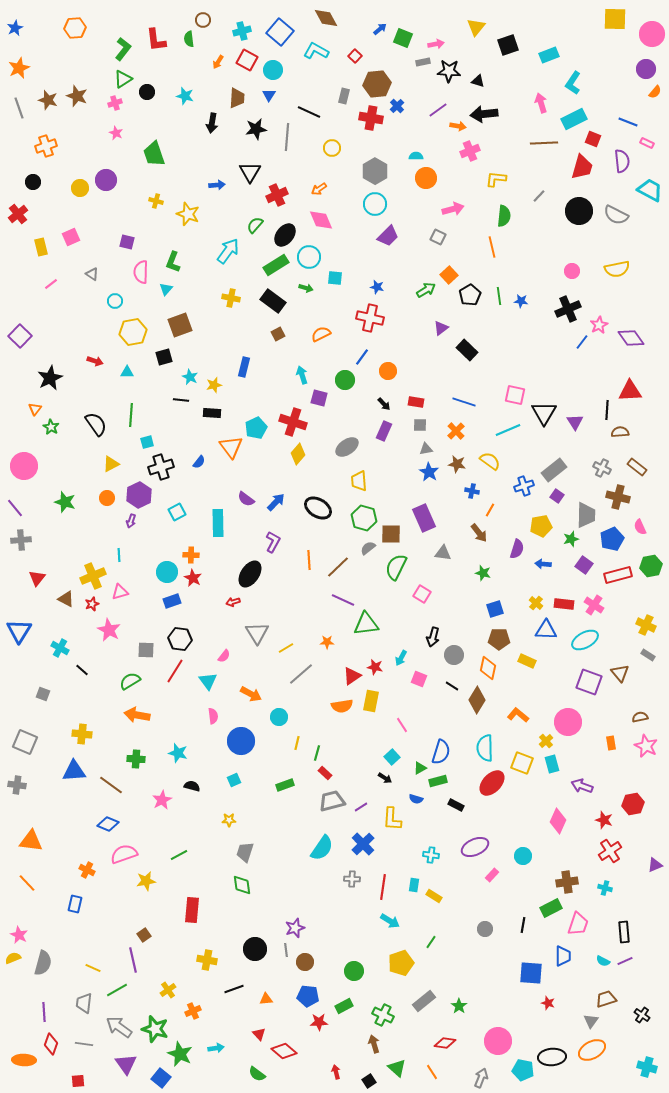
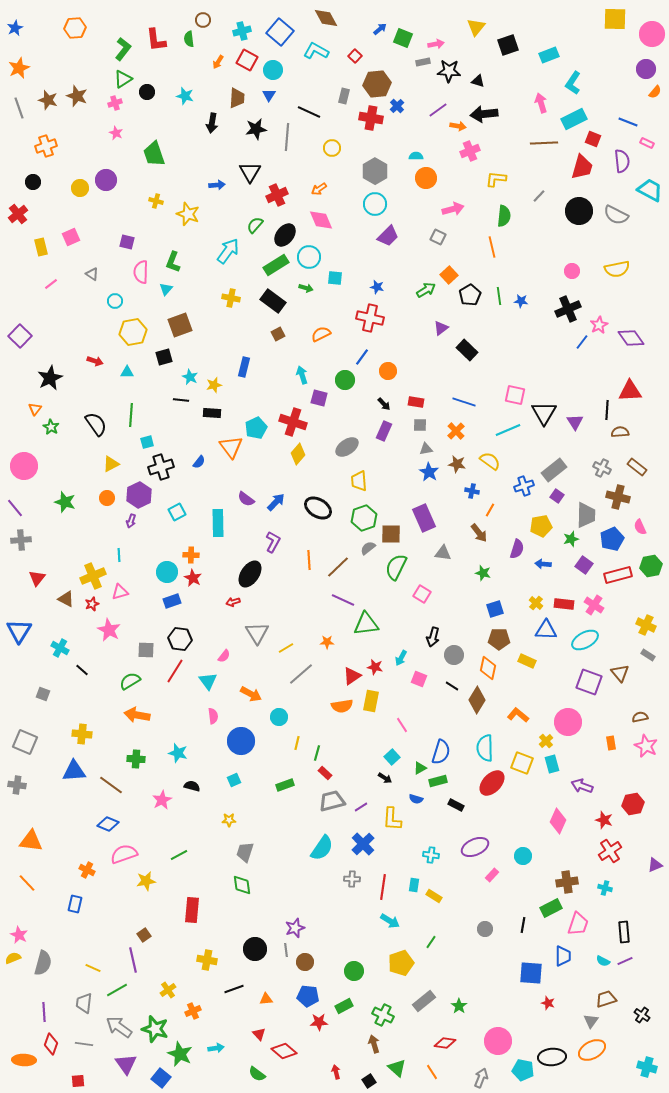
green hexagon at (364, 518): rotated 25 degrees clockwise
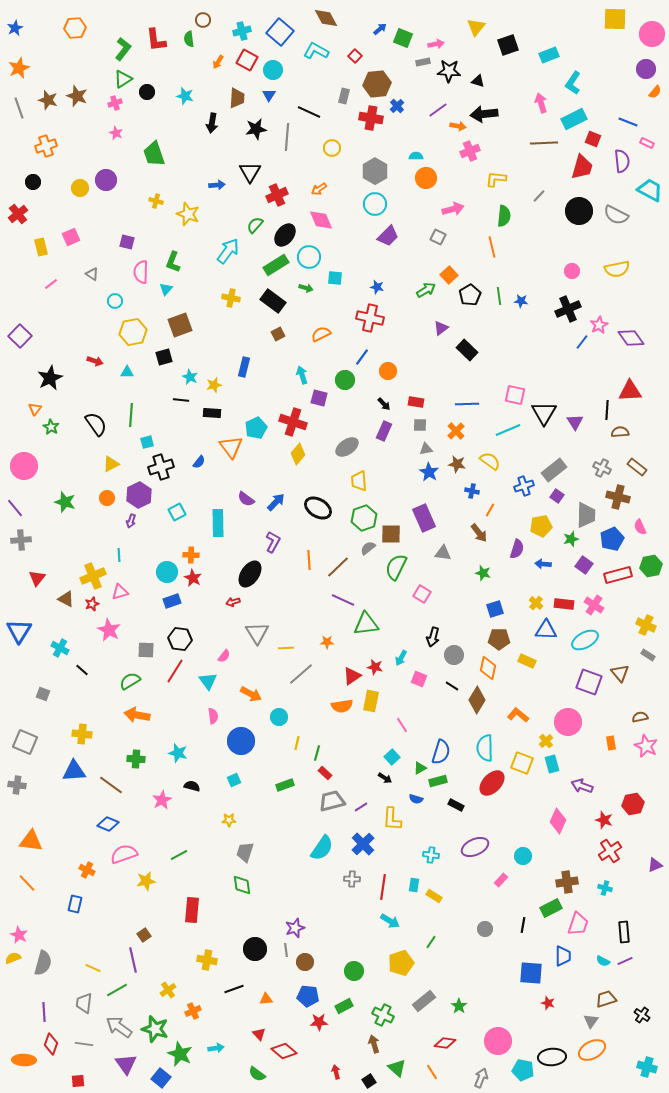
blue line at (464, 402): moved 3 px right, 2 px down; rotated 20 degrees counterclockwise
yellow line at (286, 648): rotated 28 degrees clockwise
pink rectangle at (492, 875): moved 9 px right, 5 px down
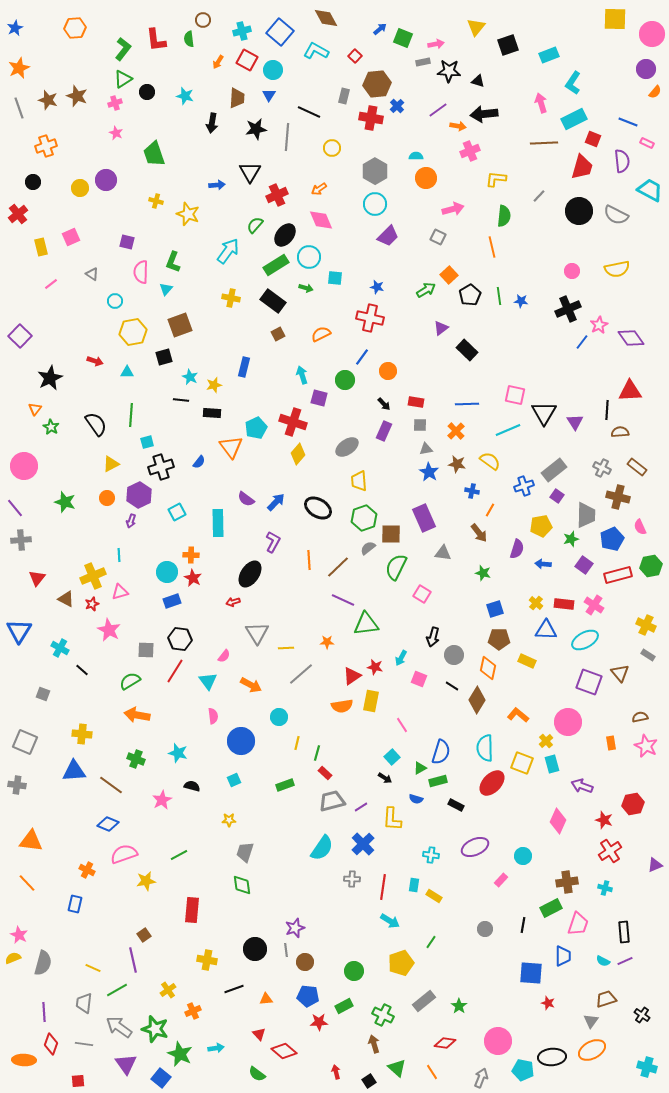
orange arrow at (251, 694): moved 9 px up
green cross at (136, 759): rotated 18 degrees clockwise
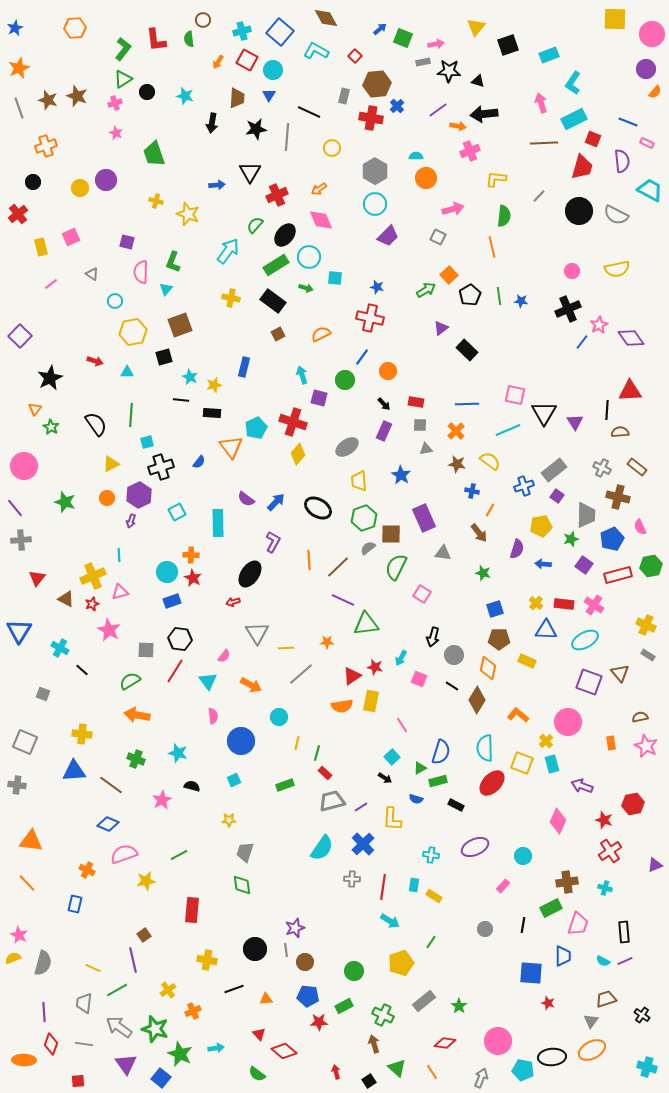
blue star at (429, 472): moved 28 px left, 3 px down
pink rectangle at (501, 880): moved 2 px right, 6 px down
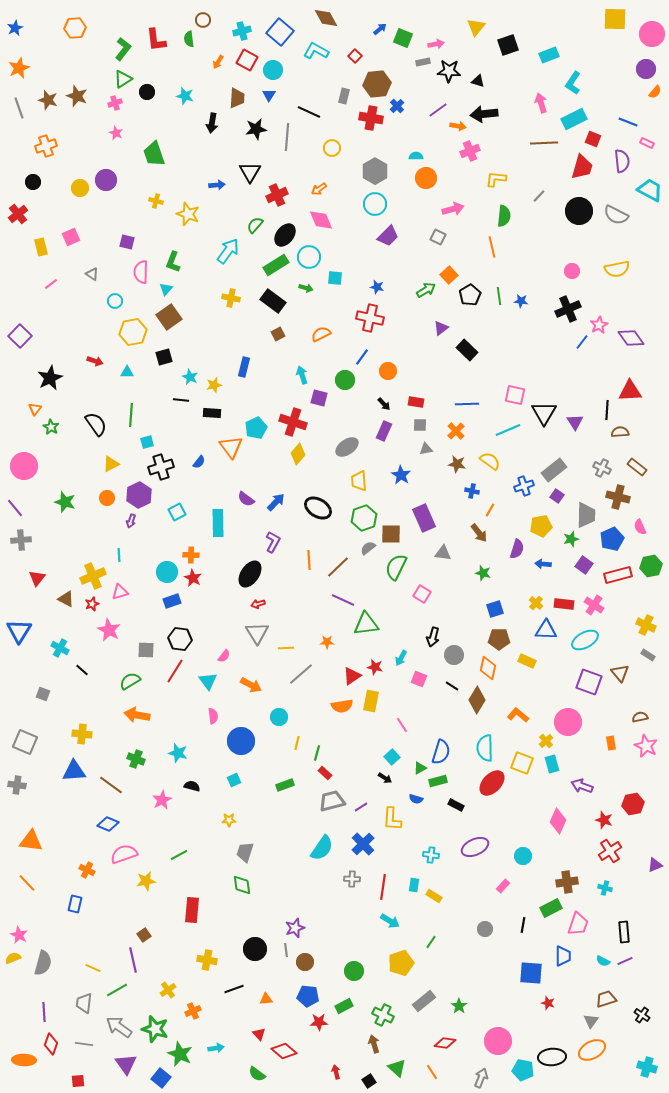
brown square at (180, 325): moved 11 px left, 8 px up; rotated 15 degrees counterclockwise
red arrow at (233, 602): moved 25 px right, 2 px down
